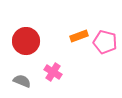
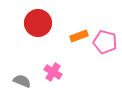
red circle: moved 12 px right, 18 px up
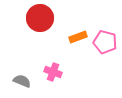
red circle: moved 2 px right, 5 px up
orange rectangle: moved 1 px left, 1 px down
pink cross: rotated 12 degrees counterclockwise
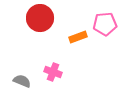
pink pentagon: moved 18 px up; rotated 20 degrees counterclockwise
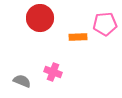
orange rectangle: rotated 18 degrees clockwise
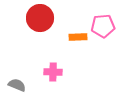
pink pentagon: moved 2 px left, 2 px down
pink cross: rotated 18 degrees counterclockwise
gray semicircle: moved 5 px left, 4 px down
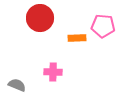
pink pentagon: rotated 10 degrees clockwise
orange rectangle: moved 1 px left, 1 px down
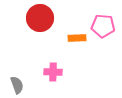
gray semicircle: rotated 48 degrees clockwise
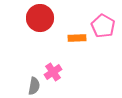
pink pentagon: rotated 25 degrees clockwise
pink cross: rotated 36 degrees counterclockwise
gray semicircle: moved 17 px right, 1 px down; rotated 30 degrees clockwise
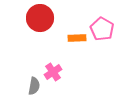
pink pentagon: moved 1 px left, 3 px down
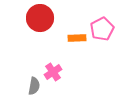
pink pentagon: rotated 15 degrees clockwise
